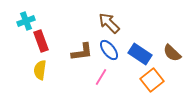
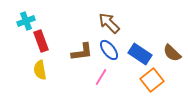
yellow semicircle: rotated 18 degrees counterclockwise
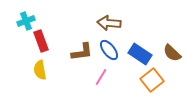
brown arrow: rotated 40 degrees counterclockwise
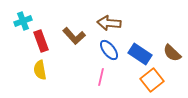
cyan cross: moved 3 px left
brown L-shape: moved 8 px left, 16 px up; rotated 55 degrees clockwise
pink line: rotated 18 degrees counterclockwise
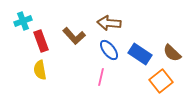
orange square: moved 9 px right, 1 px down
